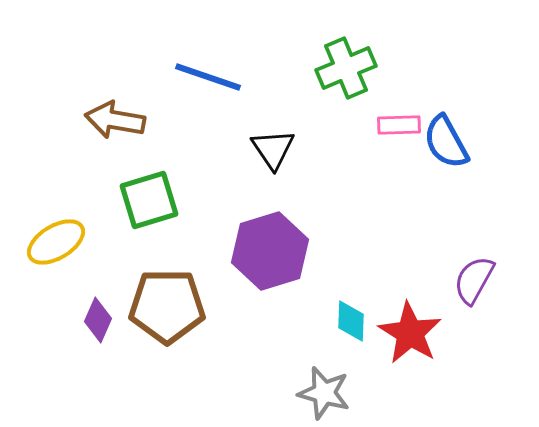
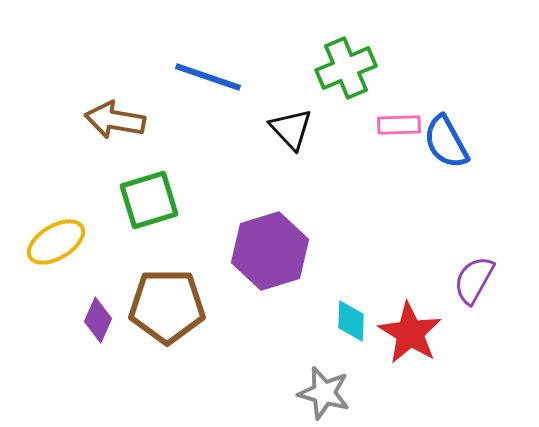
black triangle: moved 18 px right, 20 px up; rotated 9 degrees counterclockwise
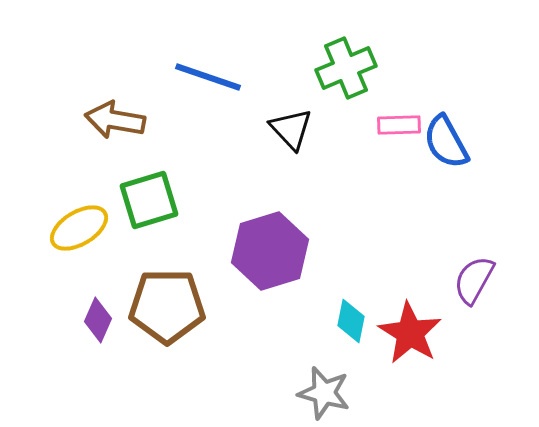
yellow ellipse: moved 23 px right, 14 px up
cyan diamond: rotated 9 degrees clockwise
